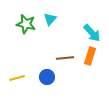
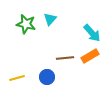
orange rectangle: rotated 42 degrees clockwise
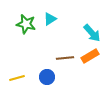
cyan triangle: rotated 16 degrees clockwise
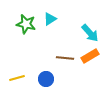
cyan arrow: moved 2 px left
brown line: rotated 12 degrees clockwise
blue circle: moved 1 px left, 2 px down
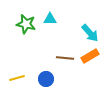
cyan triangle: rotated 32 degrees clockwise
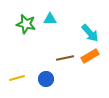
brown line: rotated 18 degrees counterclockwise
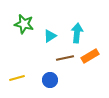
cyan triangle: moved 17 px down; rotated 32 degrees counterclockwise
green star: moved 2 px left
cyan arrow: moved 13 px left; rotated 132 degrees counterclockwise
blue circle: moved 4 px right, 1 px down
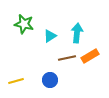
brown line: moved 2 px right
yellow line: moved 1 px left, 3 px down
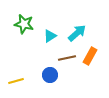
cyan arrow: rotated 42 degrees clockwise
orange rectangle: rotated 30 degrees counterclockwise
blue circle: moved 5 px up
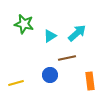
orange rectangle: moved 25 px down; rotated 36 degrees counterclockwise
yellow line: moved 2 px down
